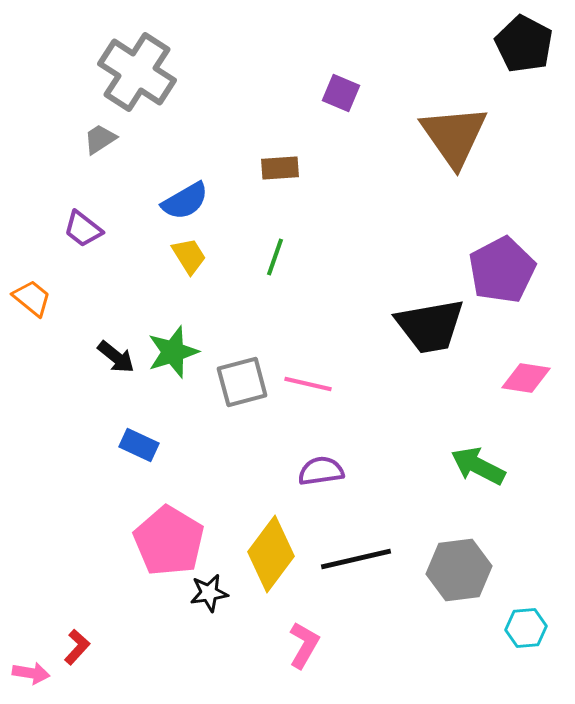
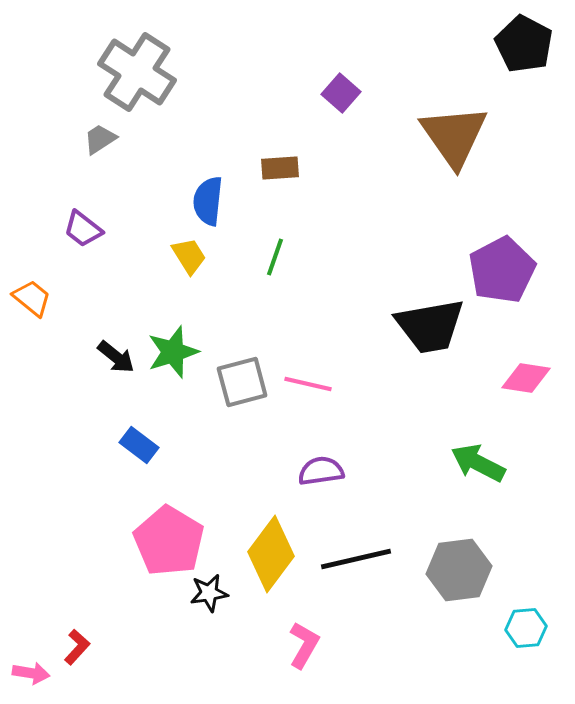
purple square: rotated 18 degrees clockwise
blue semicircle: moved 23 px right; rotated 126 degrees clockwise
blue rectangle: rotated 12 degrees clockwise
green arrow: moved 3 px up
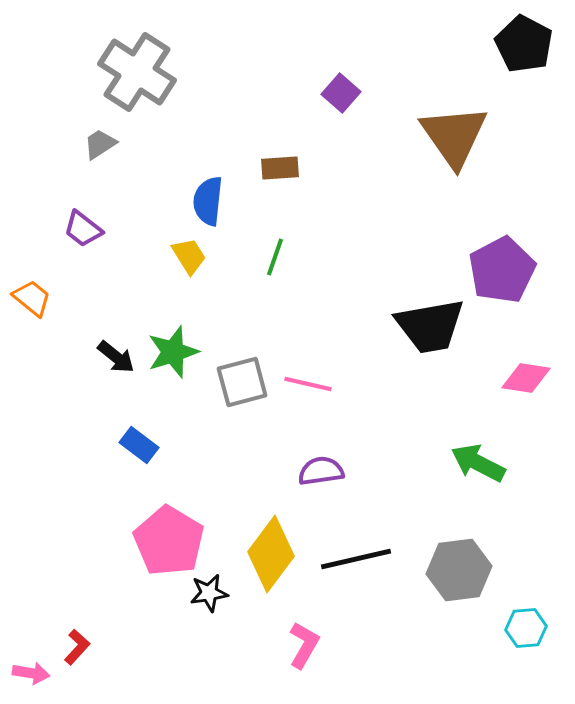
gray trapezoid: moved 5 px down
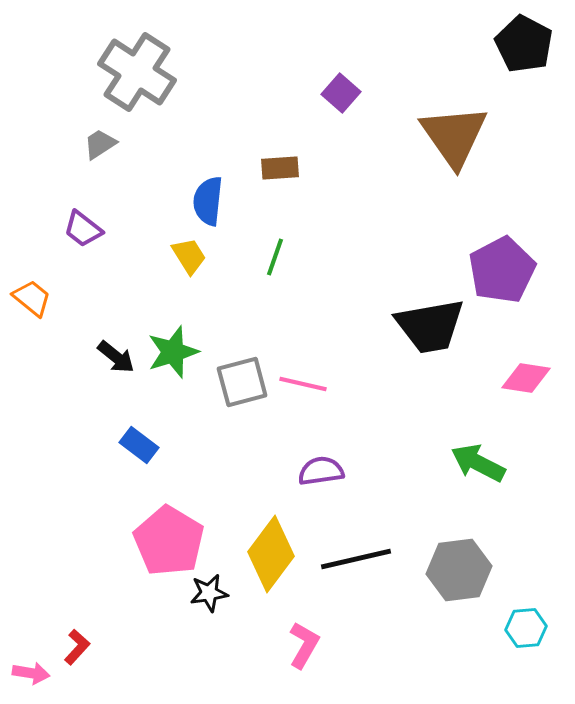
pink line: moved 5 px left
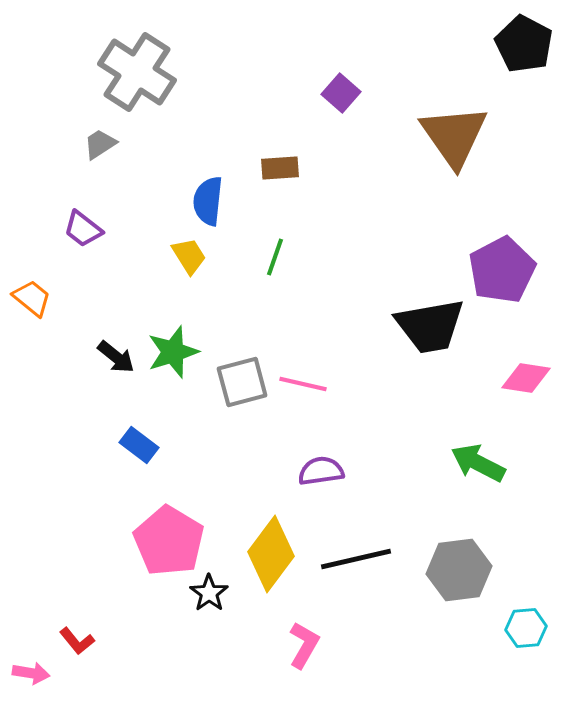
black star: rotated 27 degrees counterclockwise
red L-shape: moved 6 px up; rotated 99 degrees clockwise
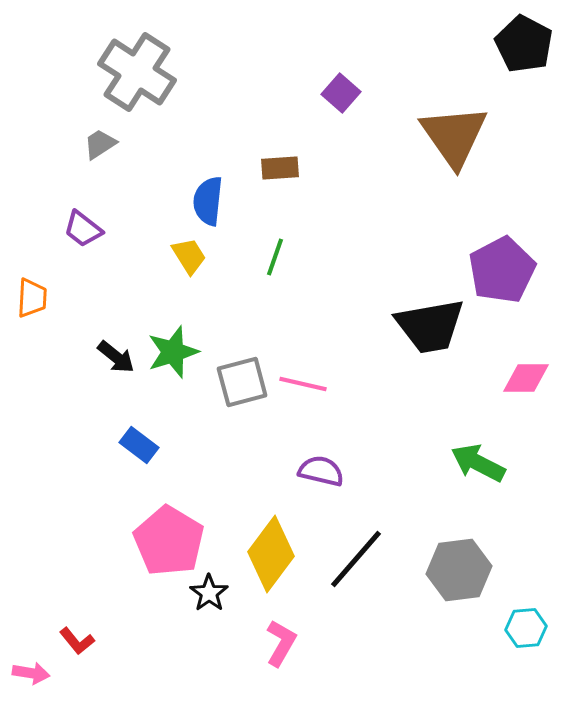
orange trapezoid: rotated 54 degrees clockwise
pink diamond: rotated 9 degrees counterclockwise
purple semicircle: rotated 21 degrees clockwise
black line: rotated 36 degrees counterclockwise
pink L-shape: moved 23 px left, 2 px up
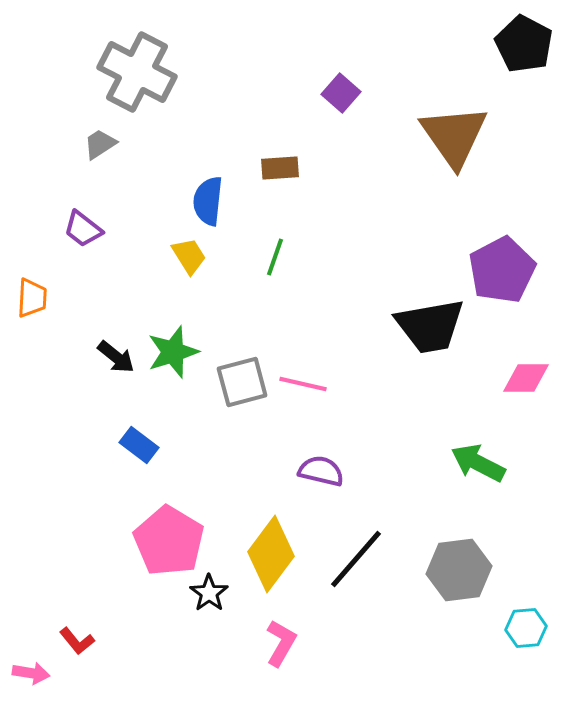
gray cross: rotated 6 degrees counterclockwise
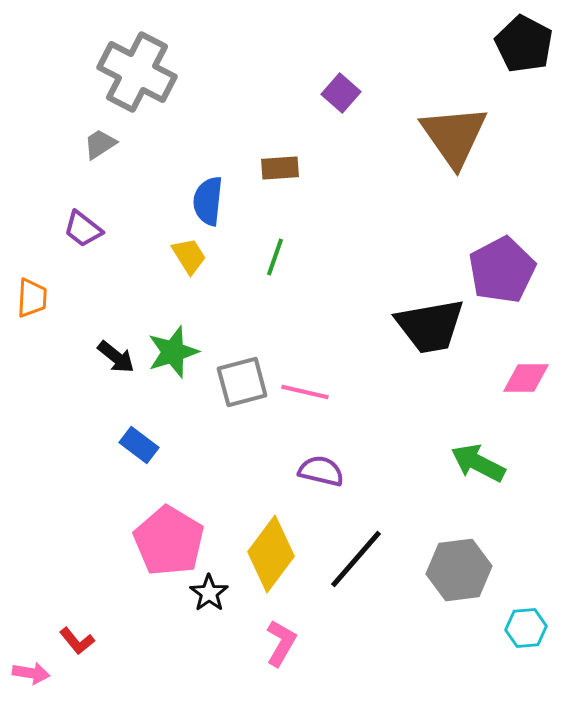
pink line: moved 2 px right, 8 px down
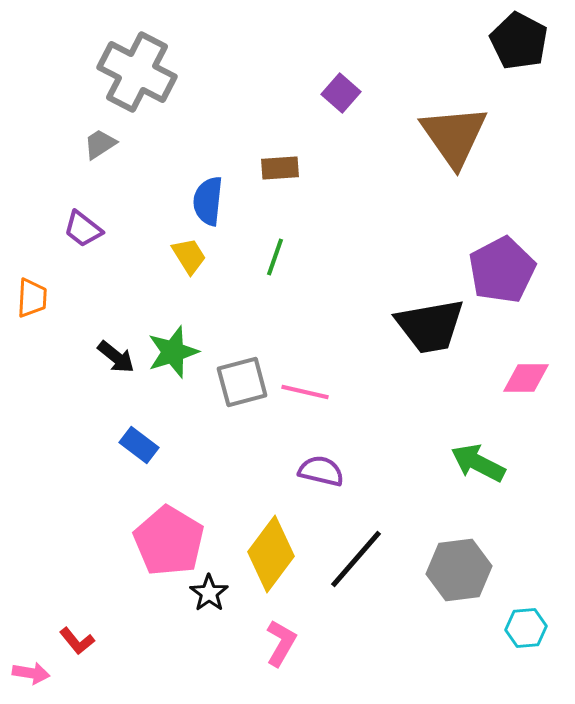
black pentagon: moved 5 px left, 3 px up
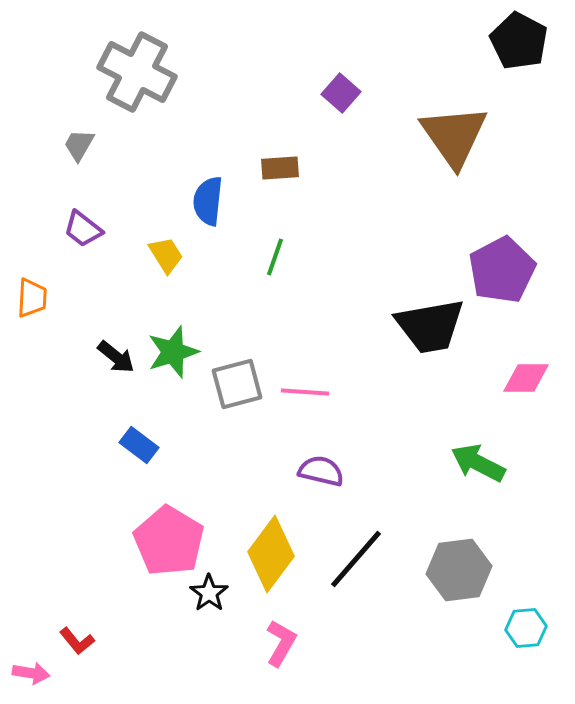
gray trapezoid: moved 21 px left, 1 px down; rotated 27 degrees counterclockwise
yellow trapezoid: moved 23 px left, 1 px up
gray square: moved 5 px left, 2 px down
pink line: rotated 9 degrees counterclockwise
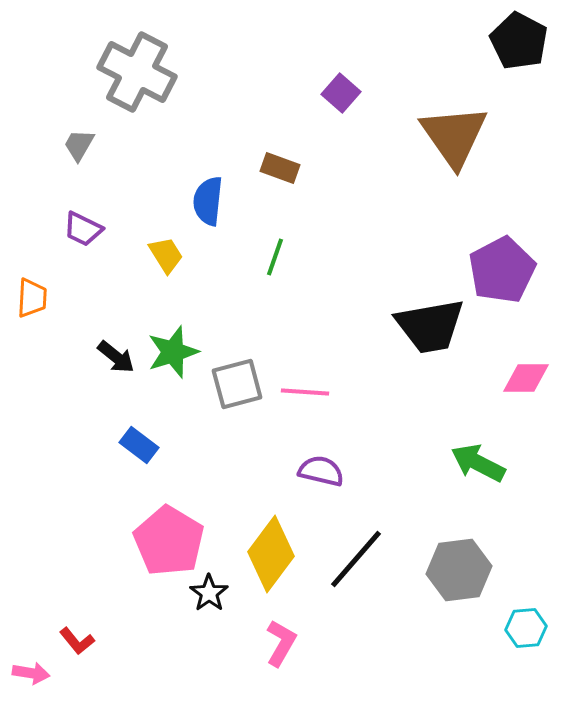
brown rectangle: rotated 24 degrees clockwise
purple trapezoid: rotated 12 degrees counterclockwise
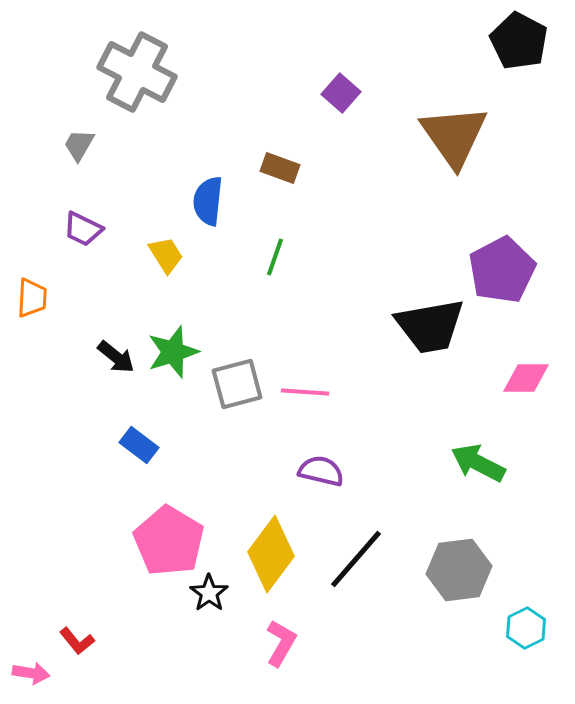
cyan hexagon: rotated 21 degrees counterclockwise
